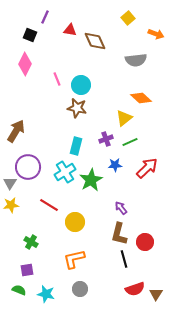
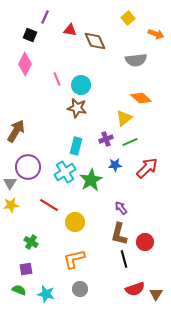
purple square: moved 1 px left, 1 px up
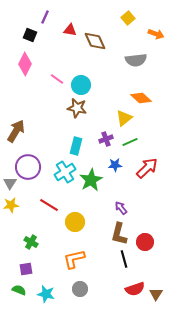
pink line: rotated 32 degrees counterclockwise
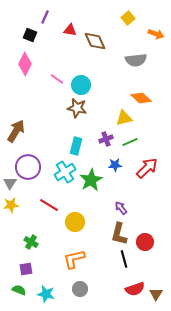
yellow triangle: rotated 24 degrees clockwise
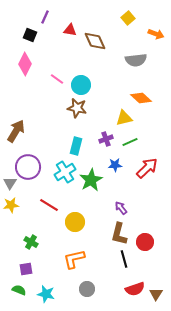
gray circle: moved 7 px right
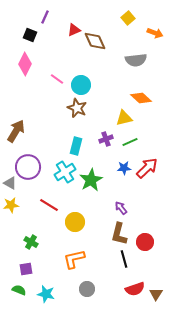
red triangle: moved 4 px right; rotated 32 degrees counterclockwise
orange arrow: moved 1 px left, 1 px up
brown star: rotated 12 degrees clockwise
blue star: moved 9 px right, 3 px down
gray triangle: rotated 32 degrees counterclockwise
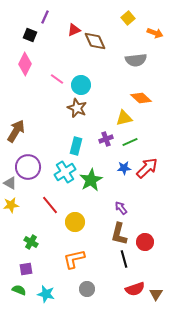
red line: moved 1 px right; rotated 18 degrees clockwise
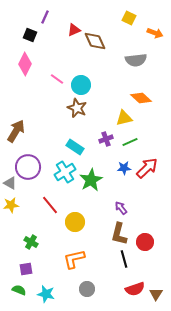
yellow square: moved 1 px right; rotated 24 degrees counterclockwise
cyan rectangle: moved 1 px left, 1 px down; rotated 72 degrees counterclockwise
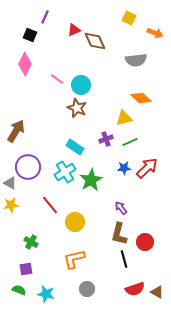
brown triangle: moved 1 px right, 2 px up; rotated 32 degrees counterclockwise
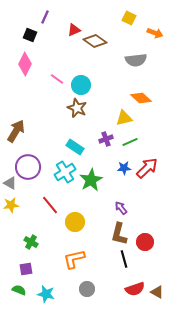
brown diamond: rotated 30 degrees counterclockwise
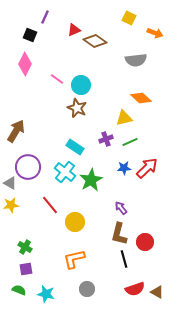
cyan cross: rotated 20 degrees counterclockwise
green cross: moved 6 px left, 5 px down
